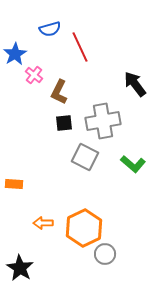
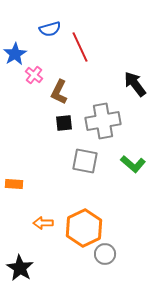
gray square: moved 4 px down; rotated 16 degrees counterclockwise
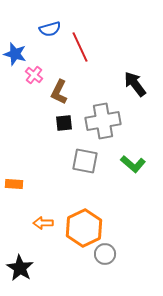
blue star: rotated 25 degrees counterclockwise
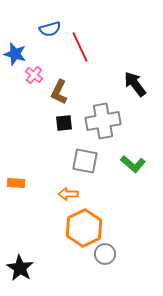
orange rectangle: moved 2 px right, 1 px up
orange arrow: moved 25 px right, 29 px up
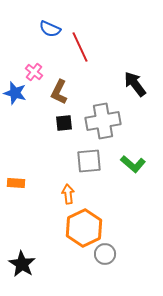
blue semicircle: rotated 40 degrees clockwise
blue star: moved 39 px down
pink cross: moved 3 px up
gray square: moved 4 px right; rotated 16 degrees counterclockwise
orange arrow: rotated 84 degrees clockwise
black star: moved 2 px right, 4 px up
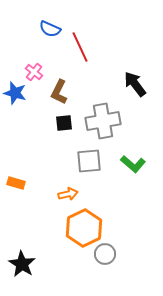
orange rectangle: rotated 12 degrees clockwise
orange arrow: rotated 84 degrees clockwise
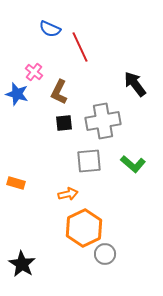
blue star: moved 2 px right, 1 px down
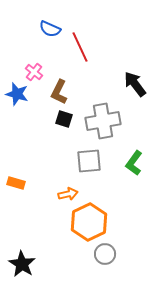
black square: moved 4 px up; rotated 24 degrees clockwise
green L-shape: moved 1 px right, 1 px up; rotated 85 degrees clockwise
orange hexagon: moved 5 px right, 6 px up
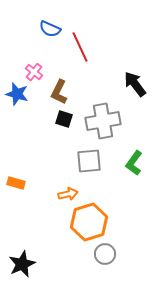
orange hexagon: rotated 9 degrees clockwise
black star: rotated 16 degrees clockwise
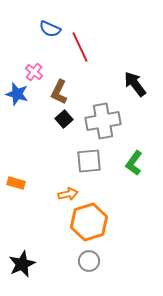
black square: rotated 30 degrees clockwise
gray circle: moved 16 px left, 7 px down
